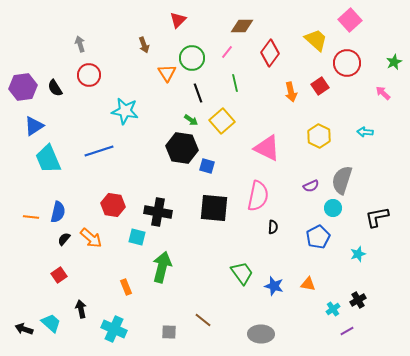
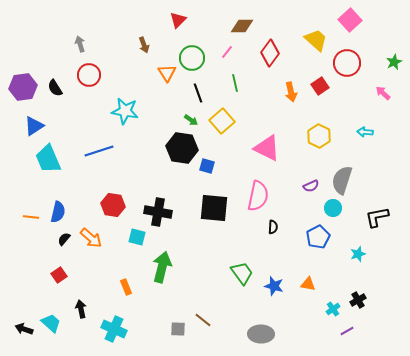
gray square at (169, 332): moved 9 px right, 3 px up
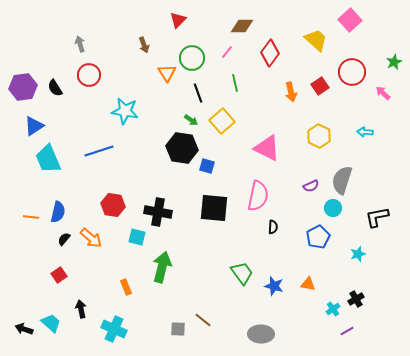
red circle at (347, 63): moved 5 px right, 9 px down
black cross at (358, 300): moved 2 px left, 1 px up
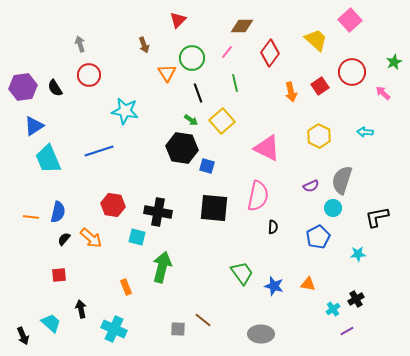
cyan star at (358, 254): rotated 14 degrees clockwise
red square at (59, 275): rotated 28 degrees clockwise
black arrow at (24, 329): moved 1 px left, 7 px down; rotated 132 degrees counterclockwise
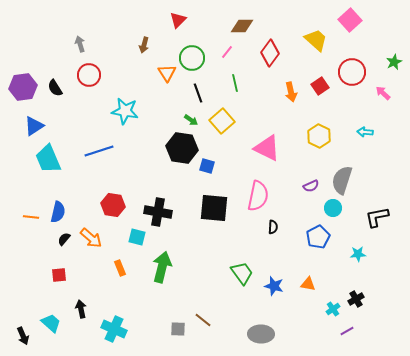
brown arrow at (144, 45): rotated 35 degrees clockwise
orange rectangle at (126, 287): moved 6 px left, 19 px up
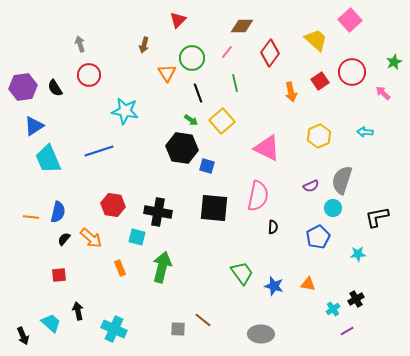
red square at (320, 86): moved 5 px up
yellow hexagon at (319, 136): rotated 10 degrees clockwise
black arrow at (81, 309): moved 3 px left, 2 px down
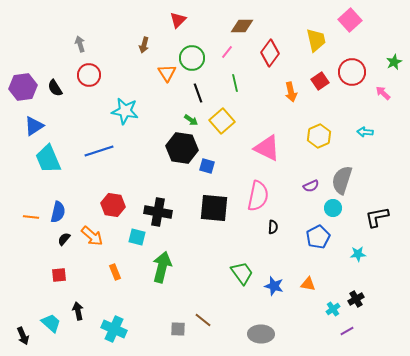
yellow trapezoid at (316, 40): rotated 35 degrees clockwise
orange arrow at (91, 238): moved 1 px right, 2 px up
orange rectangle at (120, 268): moved 5 px left, 4 px down
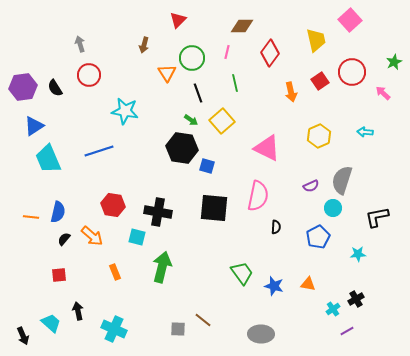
pink line at (227, 52): rotated 24 degrees counterclockwise
black semicircle at (273, 227): moved 3 px right
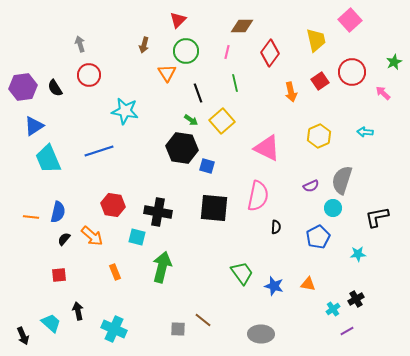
green circle at (192, 58): moved 6 px left, 7 px up
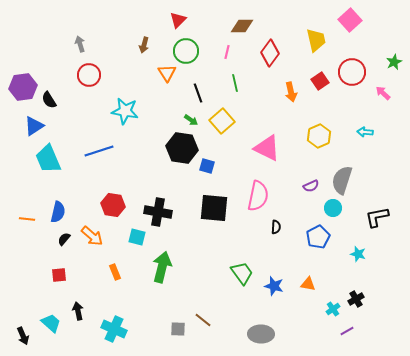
black semicircle at (55, 88): moved 6 px left, 12 px down
orange line at (31, 217): moved 4 px left, 2 px down
cyan star at (358, 254): rotated 21 degrees clockwise
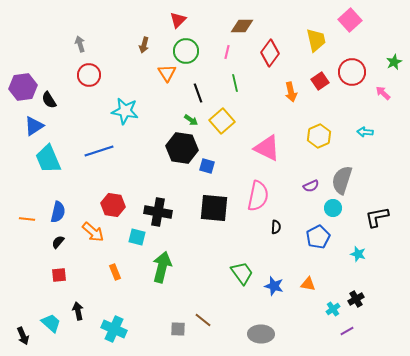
orange arrow at (92, 236): moved 1 px right, 4 px up
black semicircle at (64, 239): moved 6 px left, 3 px down
